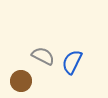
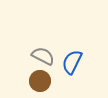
brown circle: moved 19 px right
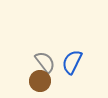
gray semicircle: moved 2 px right, 6 px down; rotated 25 degrees clockwise
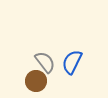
brown circle: moved 4 px left
